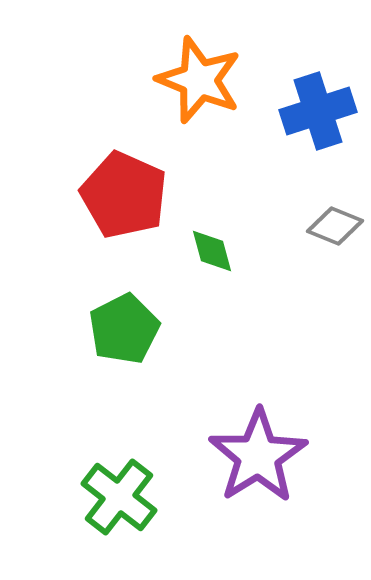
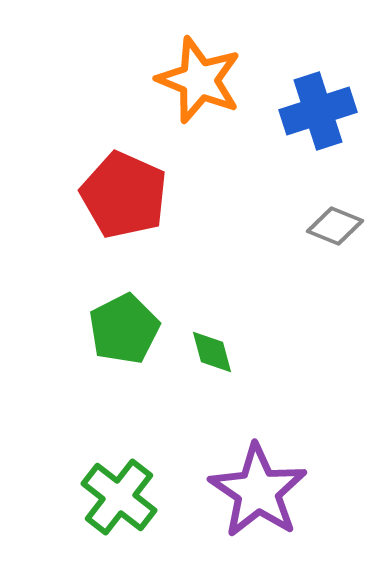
green diamond: moved 101 px down
purple star: moved 35 px down; rotated 6 degrees counterclockwise
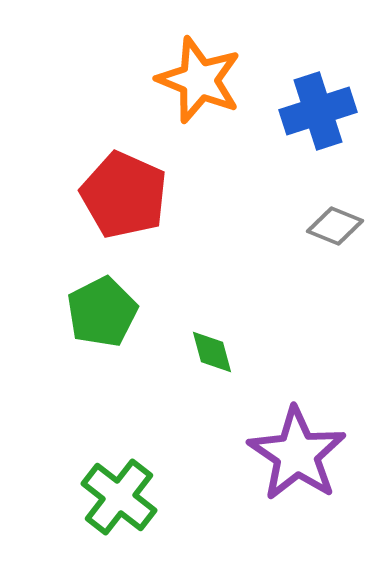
green pentagon: moved 22 px left, 17 px up
purple star: moved 39 px right, 37 px up
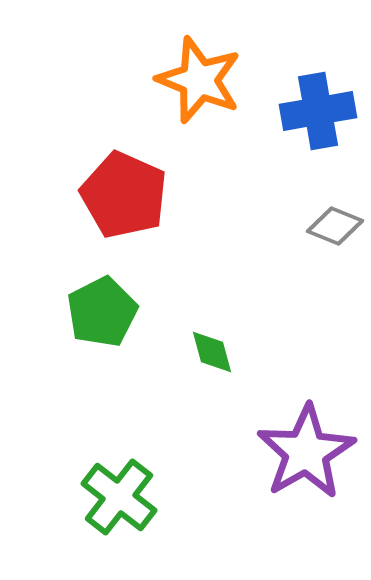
blue cross: rotated 8 degrees clockwise
purple star: moved 9 px right, 2 px up; rotated 8 degrees clockwise
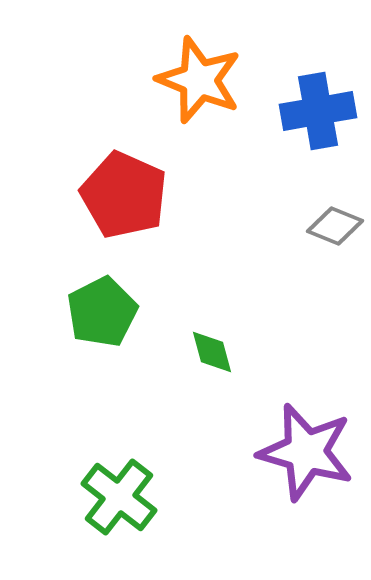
purple star: rotated 26 degrees counterclockwise
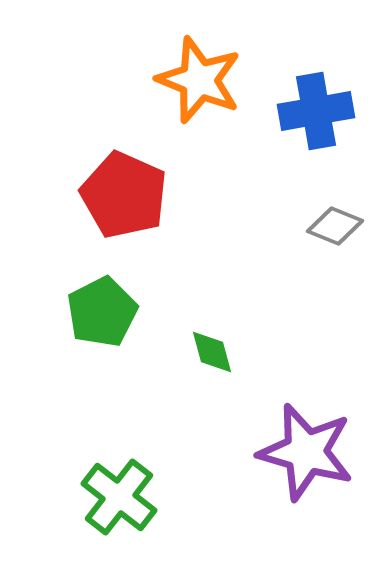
blue cross: moved 2 px left
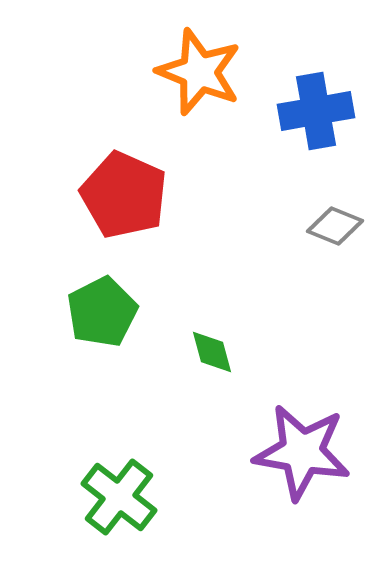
orange star: moved 8 px up
purple star: moved 4 px left; rotated 6 degrees counterclockwise
